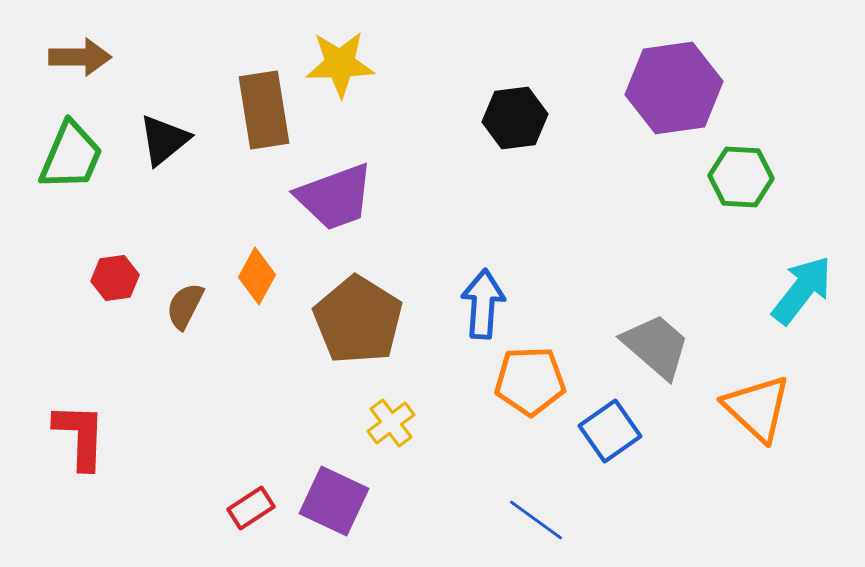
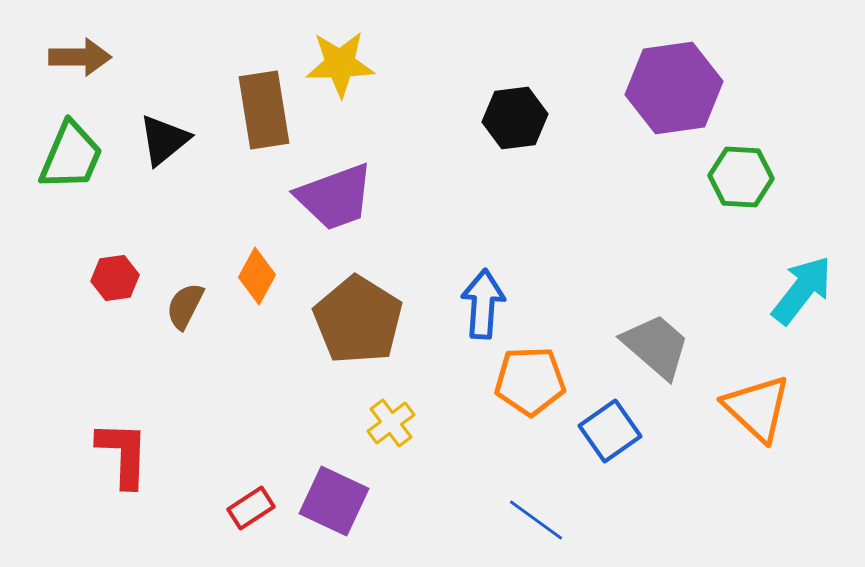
red L-shape: moved 43 px right, 18 px down
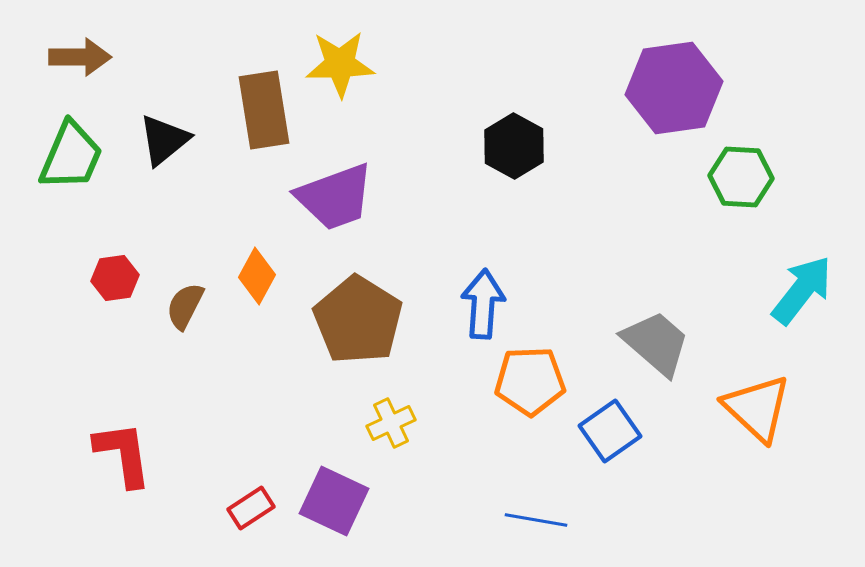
black hexagon: moved 1 px left, 28 px down; rotated 24 degrees counterclockwise
gray trapezoid: moved 3 px up
yellow cross: rotated 12 degrees clockwise
red L-shape: rotated 10 degrees counterclockwise
blue line: rotated 26 degrees counterclockwise
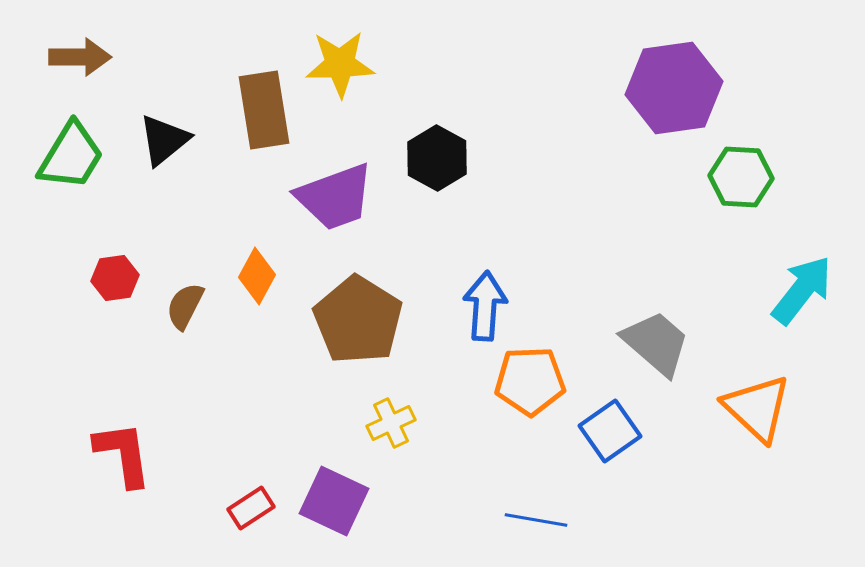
black hexagon: moved 77 px left, 12 px down
green trapezoid: rotated 8 degrees clockwise
blue arrow: moved 2 px right, 2 px down
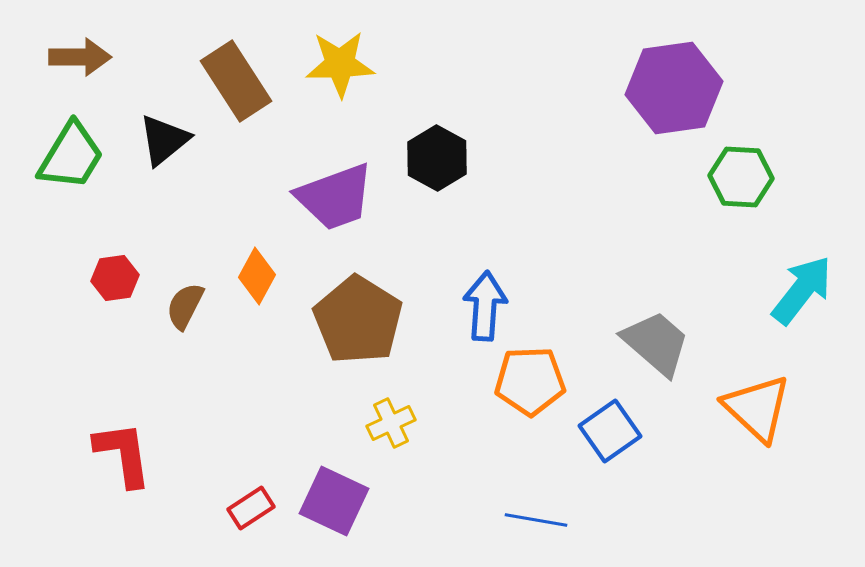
brown rectangle: moved 28 px left, 29 px up; rotated 24 degrees counterclockwise
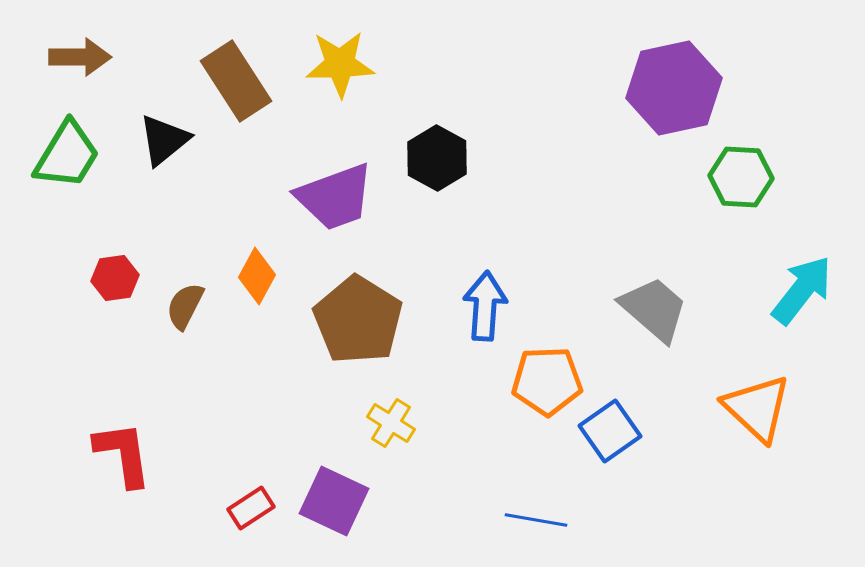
purple hexagon: rotated 4 degrees counterclockwise
green trapezoid: moved 4 px left, 1 px up
gray trapezoid: moved 2 px left, 34 px up
orange pentagon: moved 17 px right
yellow cross: rotated 33 degrees counterclockwise
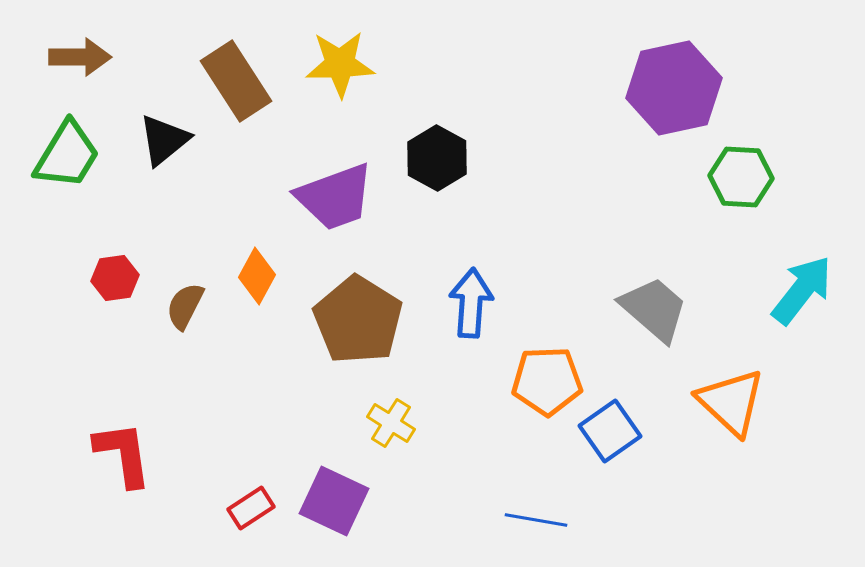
blue arrow: moved 14 px left, 3 px up
orange triangle: moved 26 px left, 6 px up
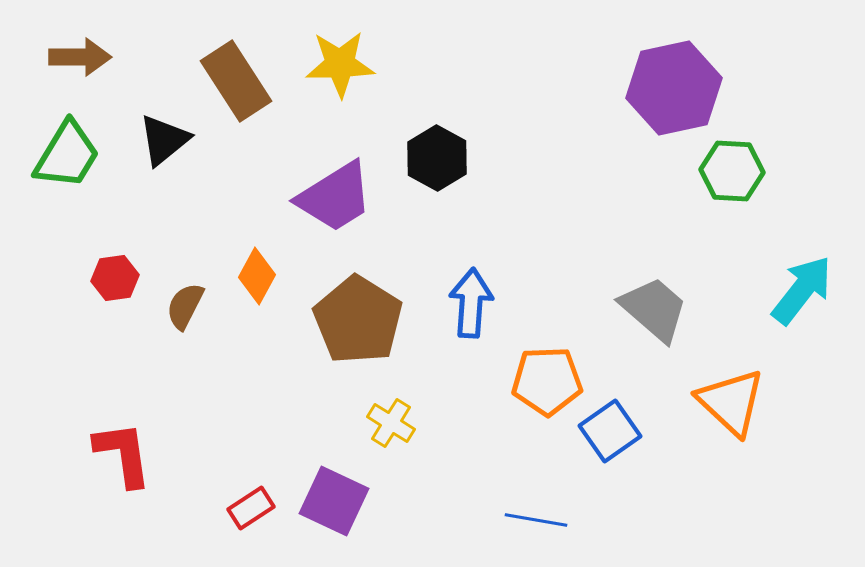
green hexagon: moved 9 px left, 6 px up
purple trapezoid: rotated 12 degrees counterclockwise
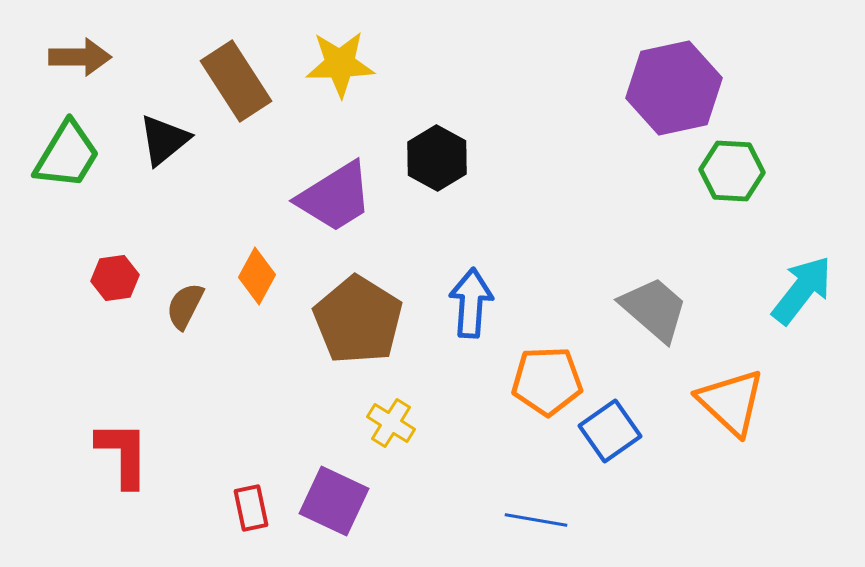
red L-shape: rotated 8 degrees clockwise
red rectangle: rotated 69 degrees counterclockwise
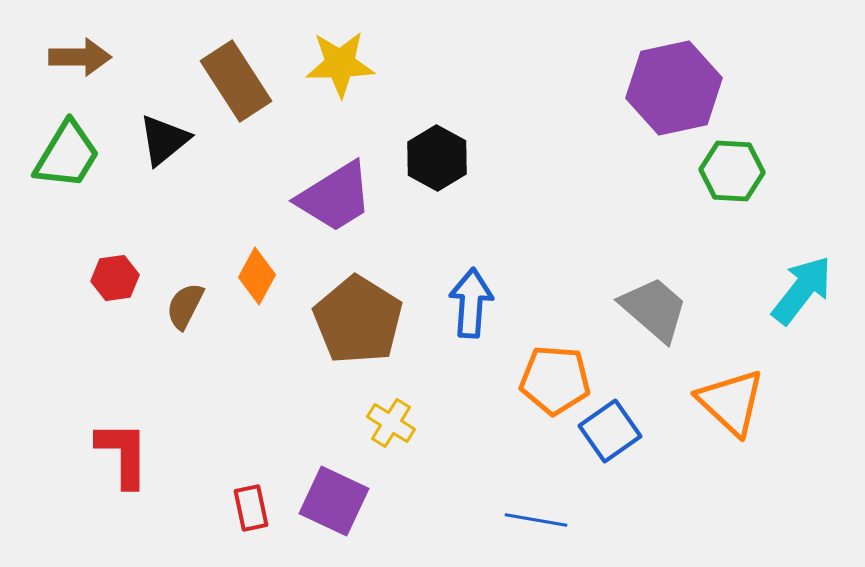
orange pentagon: moved 8 px right, 1 px up; rotated 6 degrees clockwise
